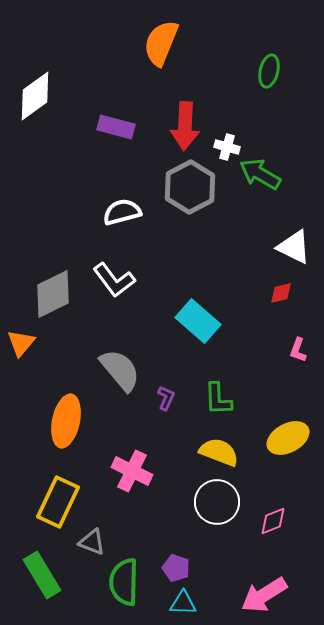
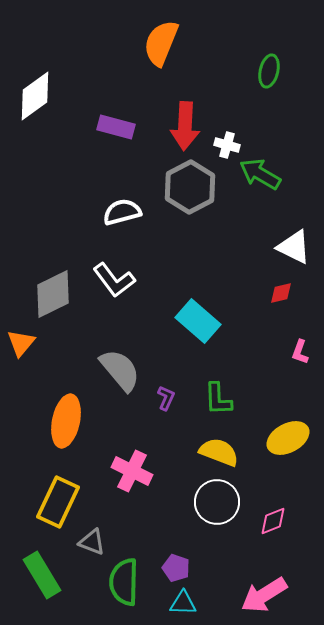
white cross: moved 2 px up
pink L-shape: moved 2 px right, 2 px down
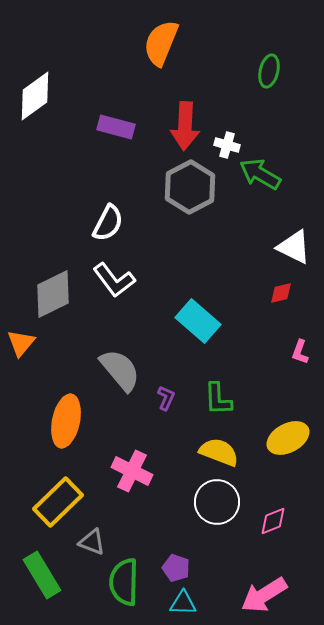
white semicircle: moved 14 px left, 11 px down; rotated 132 degrees clockwise
yellow rectangle: rotated 21 degrees clockwise
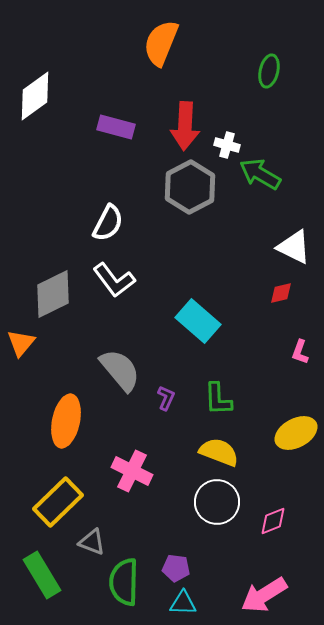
yellow ellipse: moved 8 px right, 5 px up
purple pentagon: rotated 12 degrees counterclockwise
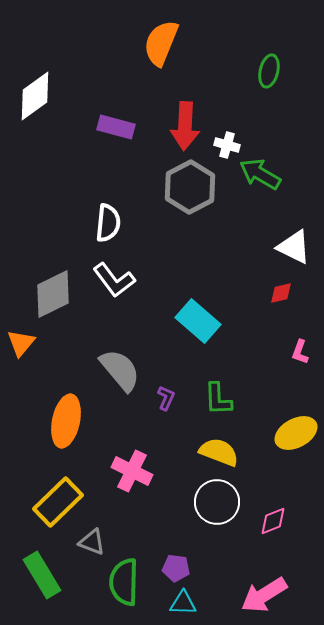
white semicircle: rotated 21 degrees counterclockwise
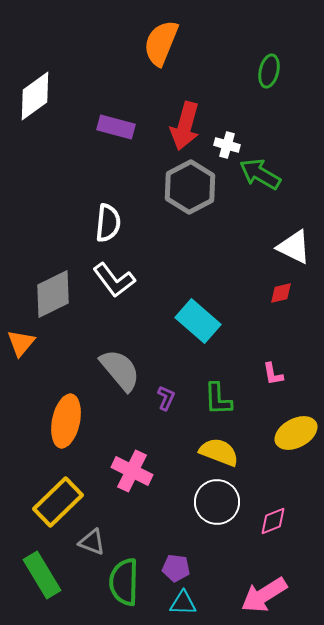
red arrow: rotated 12 degrees clockwise
pink L-shape: moved 27 px left, 22 px down; rotated 30 degrees counterclockwise
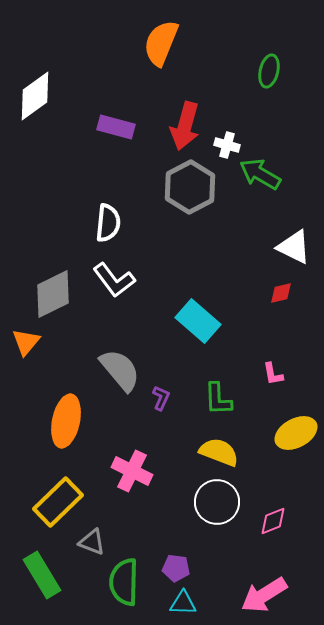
orange triangle: moved 5 px right, 1 px up
purple L-shape: moved 5 px left
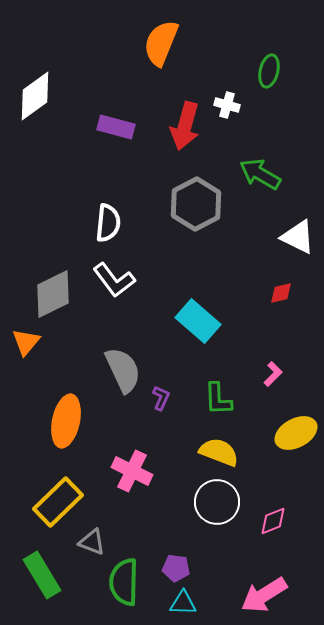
white cross: moved 40 px up
gray hexagon: moved 6 px right, 17 px down
white triangle: moved 4 px right, 10 px up
gray semicircle: moved 3 px right; rotated 15 degrees clockwise
pink L-shape: rotated 125 degrees counterclockwise
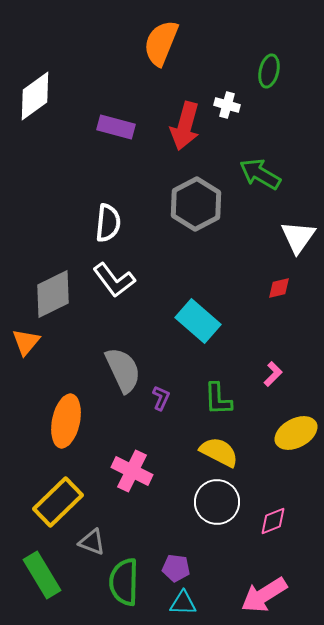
white triangle: rotated 39 degrees clockwise
red diamond: moved 2 px left, 5 px up
yellow semicircle: rotated 6 degrees clockwise
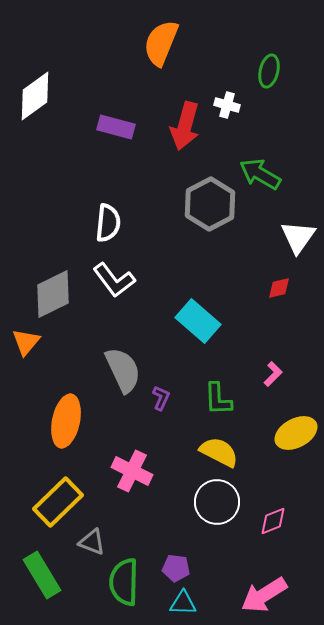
gray hexagon: moved 14 px right
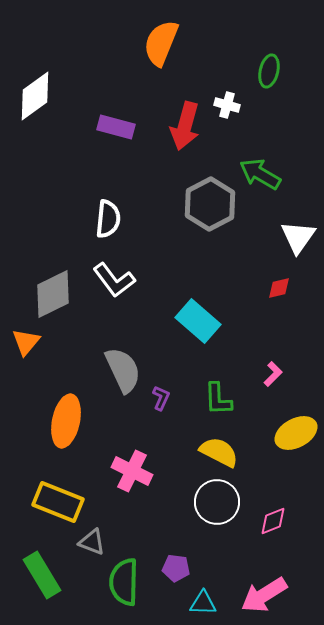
white semicircle: moved 4 px up
yellow rectangle: rotated 66 degrees clockwise
cyan triangle: moved 20 px right
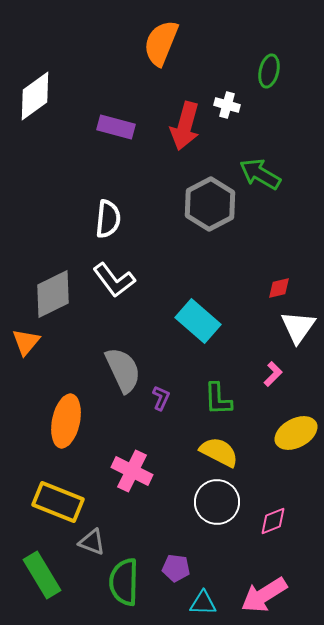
white triangle: moved 90 px down
